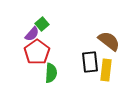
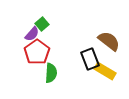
black rectangle: moved 3 px up; rotated 15 degrees counterclockwise
yellow rectangle: moved 1 px left, 1 px down; rotated 65 degrees counterclockwise
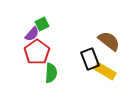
green square: rotated 16 degrees clockwise
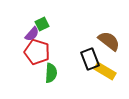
red pentagon: rotated 20 degrees counterclockwise
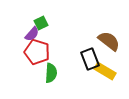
green square: moved 1 px left, 1 px up
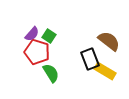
green square: moved 8 px right, 13 px down; rotated 32 degrees counterclockwise
green semicircle: rotated 36 degrees counterclockwise
